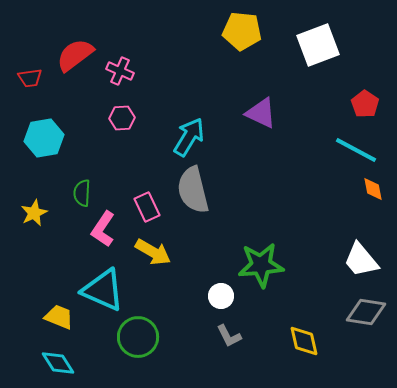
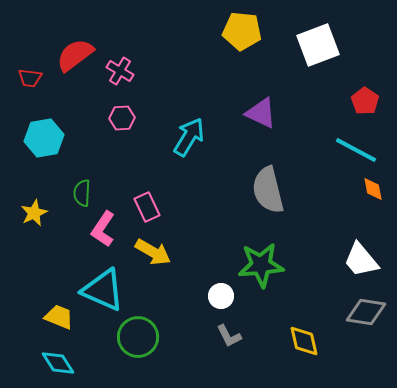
pink cross: rotated 8 degrees clockwise
red trapezoid: rotated 15 degrees clockwise
red pentagon: moved 3 px up
gray semicircle: moved 75 px right
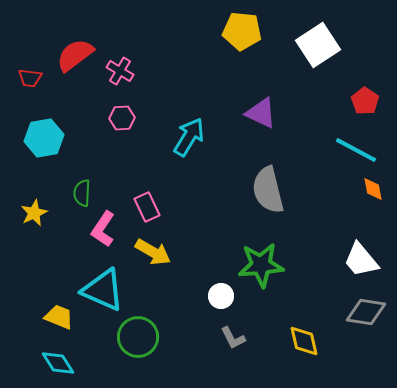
white square: rotated 12 degrees counterclockwise
gray L-shape: moved 4 px right, 2 px down
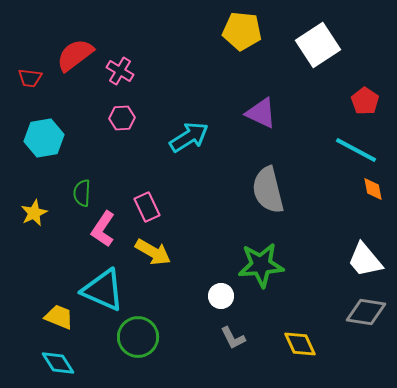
cyan arrow: rotated 27 degrees clockwise
white trapezoid: moved 4 px right
yellow diamond: moved 4 px left, 3 px down; rotated 12 degrees counterclockwise
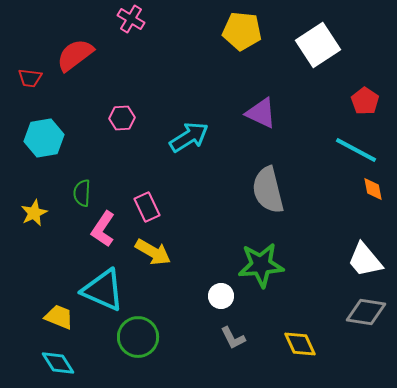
pink cross: moved 11 px right, 52 px up
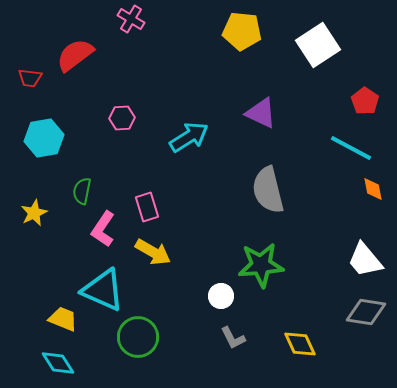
cyan line: moved 5 px left, 2 px up
green semicircle: moved 2 px up; rotated 8 degrees clockwise
pink rectangle: rotated 8 degrees clockwise
yellow trapezoid: moved 4 px right, 2 px down
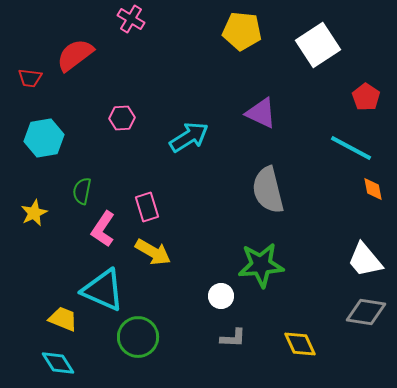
red pentagon: moved 1 px right, 4 px up
gray L-shape: rotated 60 degrees counterclockwise
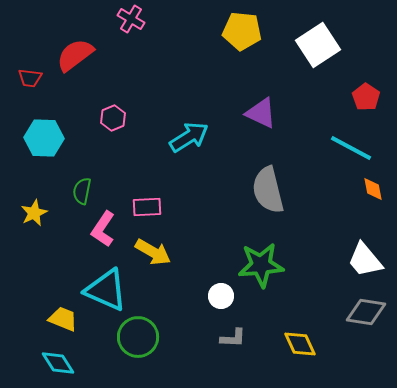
pink hexagon: moved 9 px left; rotated 20 degrees counterclockwise
cyan hexagon: rotated 12 degrees clockwise
pink rectangle: rotated 76 degrees counterclockwise
cyan triangle: moved 3 px right
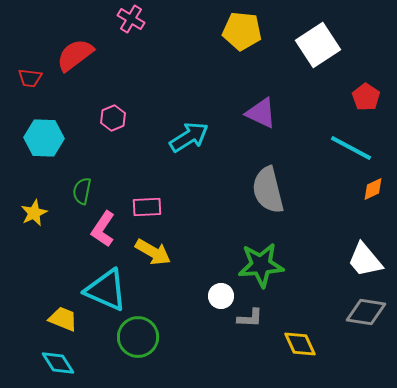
orange diamond: rotated 75 degrees clockwise
gray L-shape: moved 17 px right, 20 px up
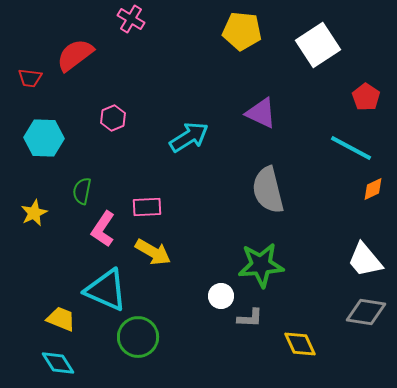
yellow trapezoid: moved 2 px left
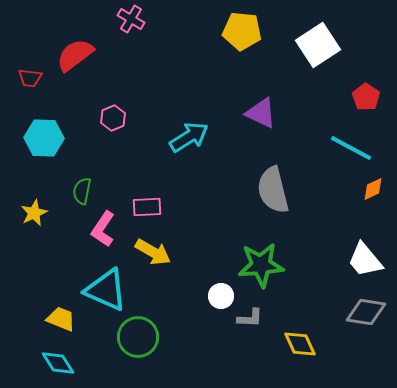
gray semicircle: moved 5 px right
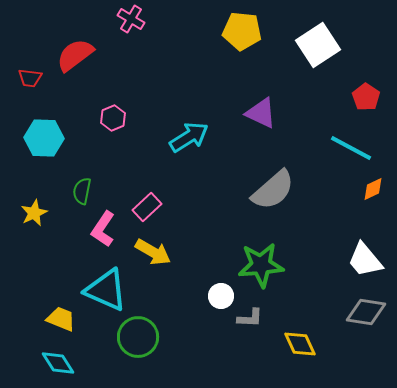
gray semicircle: rotated 117 degrees counterclockwise
pink rectangle: rotated 40 degrees counterclockwise
